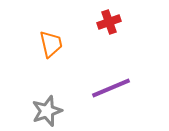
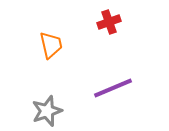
orange trapezoid: moved 1 px down
purple line: moved 2 px right
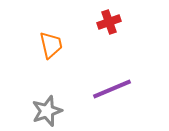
purple line: moved 1 px left, 1 px down
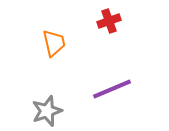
red cross: moved 1 px up
orange trapezoid: moved 3 px right, 2 px up
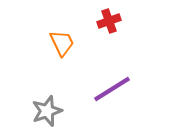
orange trapezoid: moved 8 px right; rotated 12 degrees counterclockwise
purple line: rotated 9 degrees counterclockwise
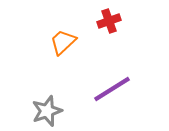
orange trapezoid: moved 1 px right, 1 px up; rotated 108 degrees counterclockwise
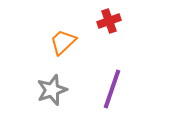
purple line: rotated 39 degrees counterclockwise
gray star: moved 5 px right, 21 px up
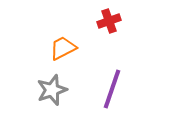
orange trapezoid: moved 6 px down; rotated 16 degrees clockwise
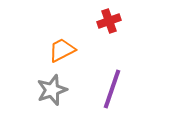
orange trapezoid: moved 1 px left, 2 px down
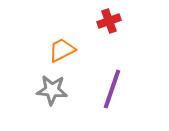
gray star: rotated 24 degrees clockwise
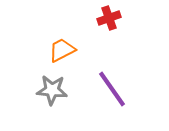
red cross: moved 3 px up
purple line: rotated 54 degrees counterclockwise
